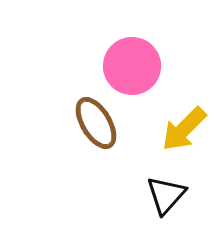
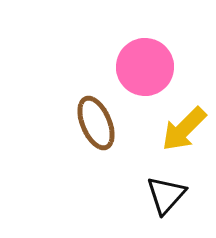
pink circle: moved 13 px right, 1 px down
brown ellipse: rotated 8 degrees clockwise
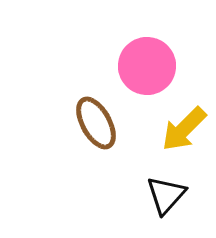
pink circle: moved 2 px right, 1 px up
brown ellipse: rotated 6 degrees counterclockwise
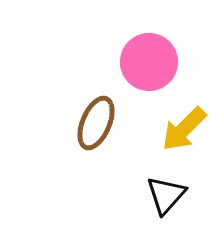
pink circle: moved 2 px right, 4 px up
brown ellipse: rotated 52 degrees clockwise
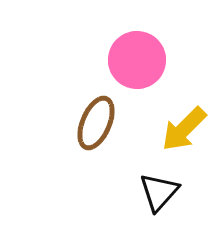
pink circle: moved 12 px left, 2 px up
black triangle: moved 7 px left, 3 px up
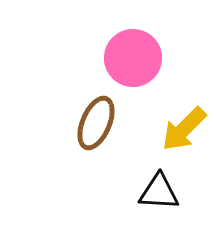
pink circle: moved 4 px left, 2 px up
black triangle: rotated 51 degrees clockwise
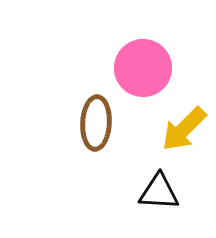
pink circle: moved 10 px right, 10 px down
brown ellipse: rotated 20 degrees counterclockwise
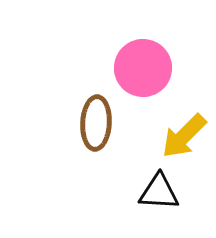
yellow arrow: moved 7 px down
